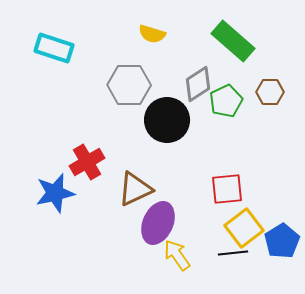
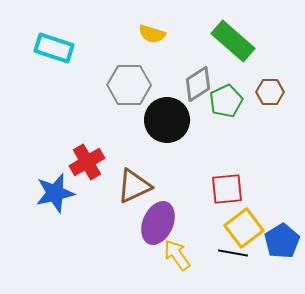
brown triangle: moved 1 px left, 3 px up
black line: rotated 16 degrees clockwise
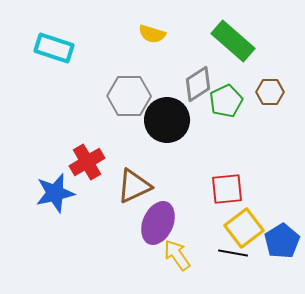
gray hexagon: moved 11 px down
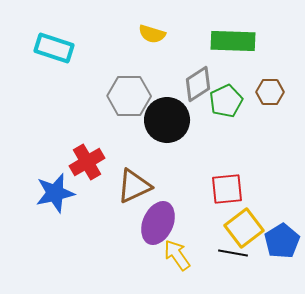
green rectangle: rotated 39 degrees counterclockwise
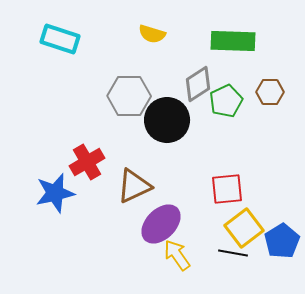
cyan rectangle: moved 6 px right, 9 px up
purple ellipse: moved 3 px right, 1 px down; rotated 21 degrees clockwise
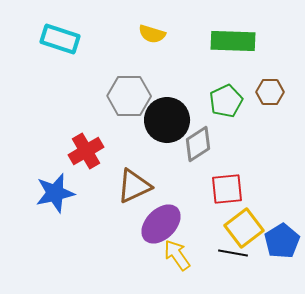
gray diamond: moved 60 px down
red cross: moved 1 px left, 11 px up
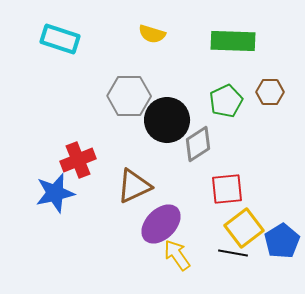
red cross: moved 8 px left, 9 px down; rotated 8 degrees clockwise
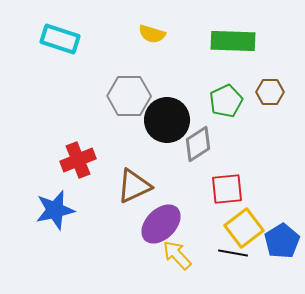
blue star: moved 17 px down
yellow arrow: rotated 8 degrees counterclockwise
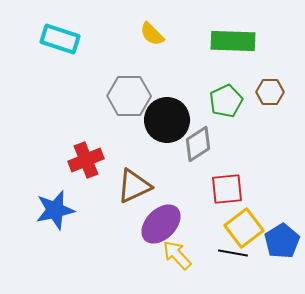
yellow semicircle: rotated 28 degrees clockwise
red cross: moved 8 px right
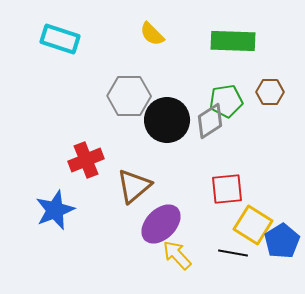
green pentagon: rotated 16 degrees clockwise
gray diamond: moved 12 px right, 23 px up
brown triangle: rotated 15 degrees counterclockwise
blue star: rotated 9 degrees counterclockwise
yellow square: moved 9 px right, 3 px up; rotated 21 degrees counterclockwise
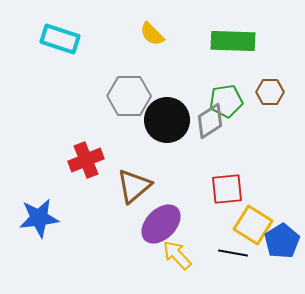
blue star: moved 16 px left, 8 px down; rotated 15 degrees clockwise
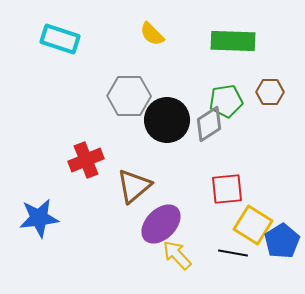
gray diamond: moved 1 px left, 3 px down
